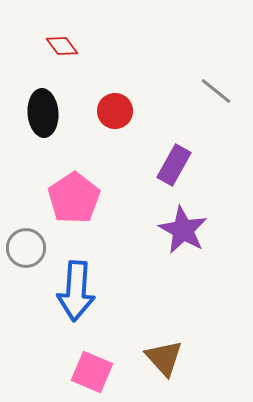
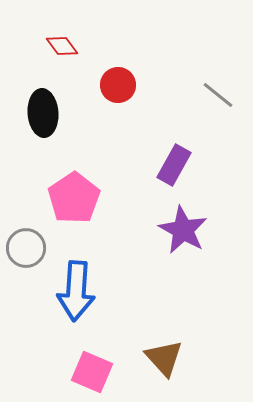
gray line: moved 2 px right, 4 px down
red circle: moved 3 px right, 26 px up
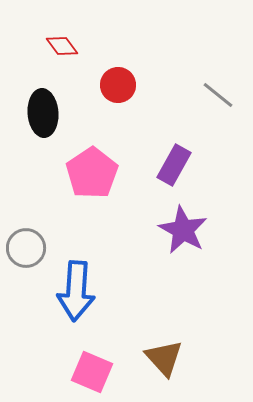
pink pentagon: moved 18 px right, 25 px up
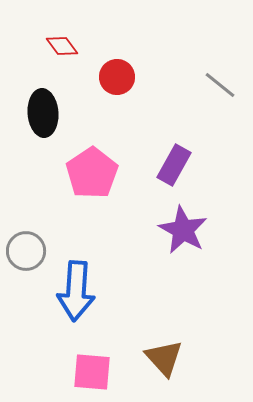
red circle: moved 1 px left, 8 px up
gray line: moved 2 px right, 10 px up
gray circle: moved 3 px down
pink square: rotated 18 degrees counterclockwise
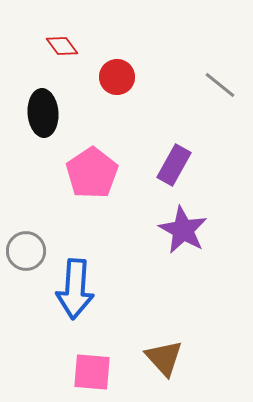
blue arrow: moved 1 px left, 2 px up
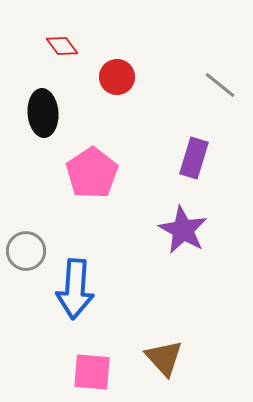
purple rectangle: moved 20 px right, 7 px up; rotated 12 degrees counterclockwise
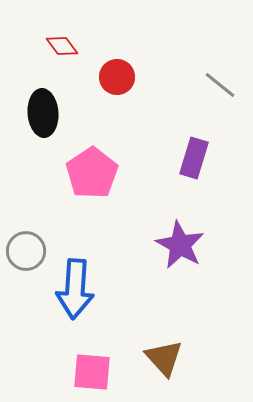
purple star: moved 3 px left, 15 px down
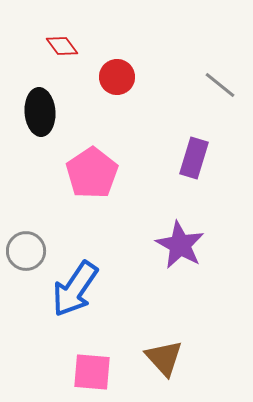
black ellipse: moved 3 px left, 1 px up
blue arrow: rotated 30 degrees clockwise
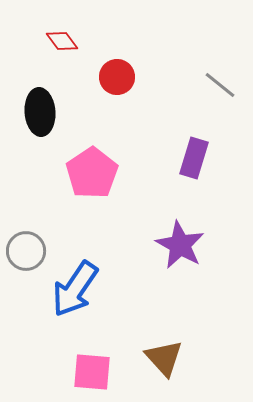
red diamond: moved 5 px up
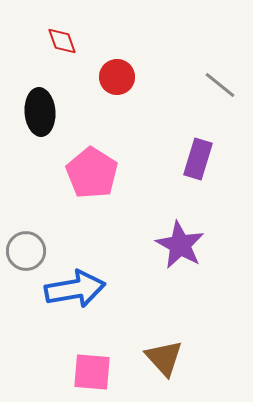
red diamond: rotated 16 degrees clockwise
purple rectangle: moved 4 px right, 1 px down
pink pentagon: rotated 6 degrees counterclockwise
blue arrow: rotated 134 degrees counterclockwise
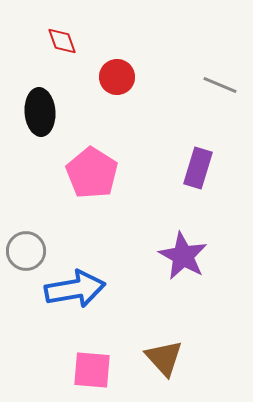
gray line: rotated 16 degrees counterclockwise
purple rectangle: moved 9 px down
purple star: moved 3 px right, 11 px down
pink square: moved 2 px up
